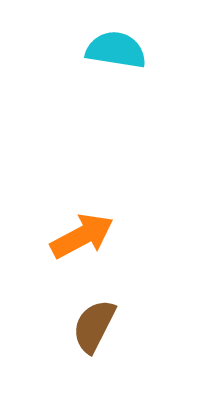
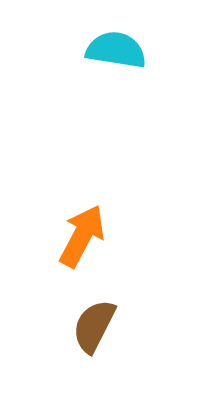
orange arrow: rotated 34 degrees counterclockwise
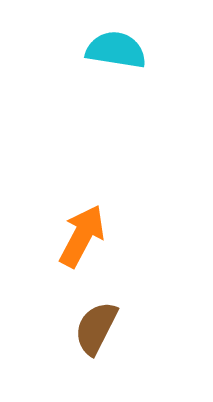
brown semicircle: moved 2 px right, 2 px down
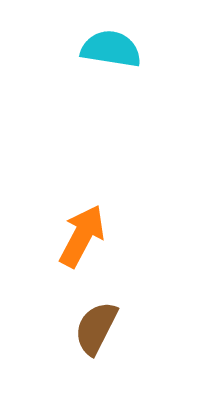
cyan semicircle: moved 5 px left, 1 px up
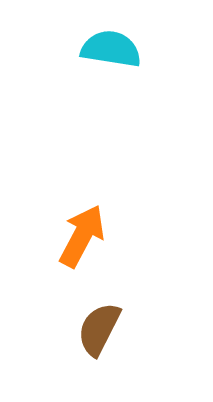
brown semicircle: moved 3 px right, 1 px down
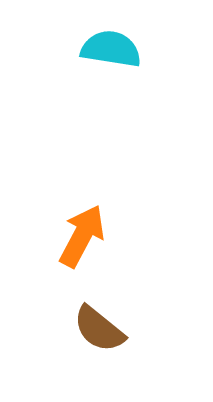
brown semicircle: rotated 78 degrees counterclockwise
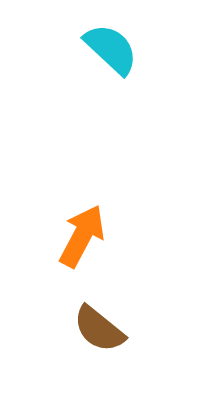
cyan semicircle: rotated 34 degrees clockwise
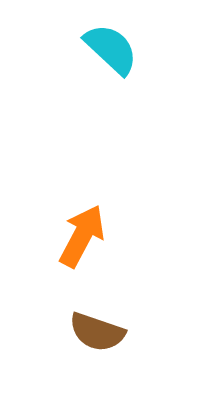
brown semicircle: moved 2 px left, 3 px down; rotated 20 degrees counterclockwise
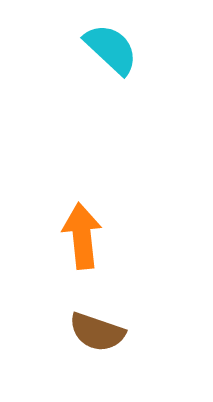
orange arrow: rotated 34 degrees counterclockwise
